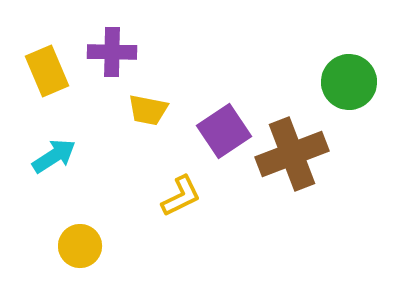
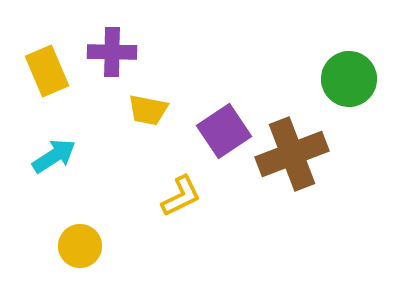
green circle: moved 3 px up
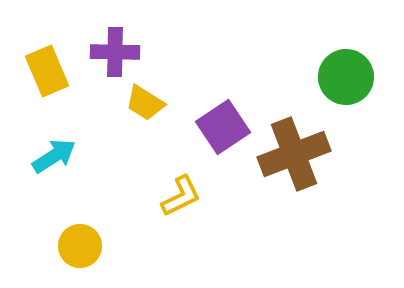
purple cross: moved 3 px right
green circle: moved 3 px left, 2 px up
yellow trapezoid: moved 3 px left, 7 px up; rotated 21 degrees clockwise
purple square: moved 1 px left, 4 px up
brown cross: moved 2 px right
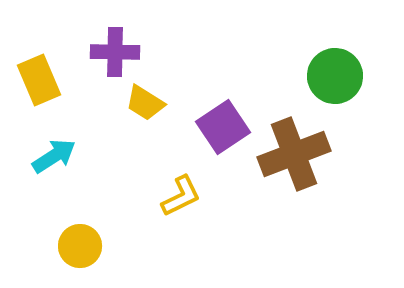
yellow rectangle: moved 8 px left, 9 px down
green circle: moved 11 px left, 1 px up
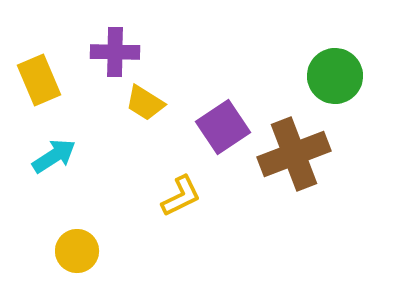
yellow circle: moved 3 px left, 5 px down
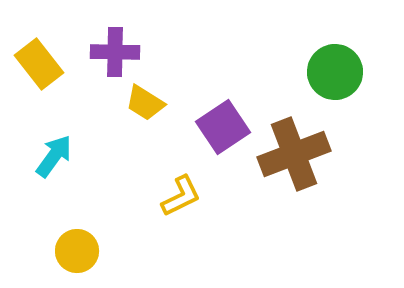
green circle: moved 4 px up
yellow rectangle: moved 16 px up; rotated 15 degrees counterclockwise
cyan arrow: rotated 21 degrees counterclockwise
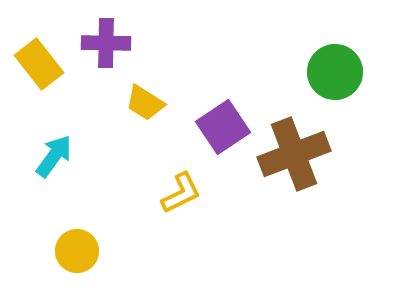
purple cross: moved 9 px left, 9 px up
yellow L-shape: moved 3 px up
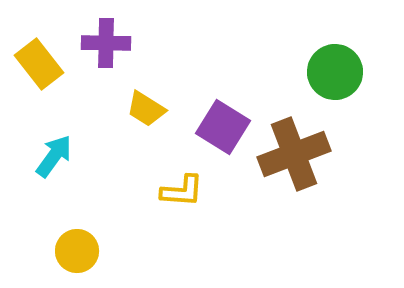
yellow trapezoid: moved 1 px right, 6 px down
purple square: rotated 24 degrees counterclockwise
yellow L-shape: moved 1 px right, 2 px up; rotated 30 degrees clockwise
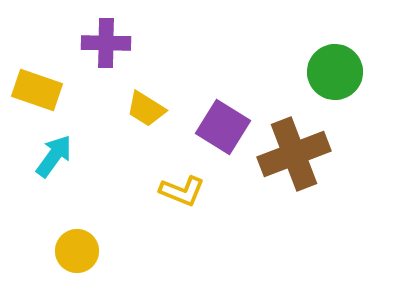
yellow rectangle: moved 2 px left, 26 px down; rotated 33 degrees counterclockwise
yellow L-shape: rotated 18 degrees clockwise
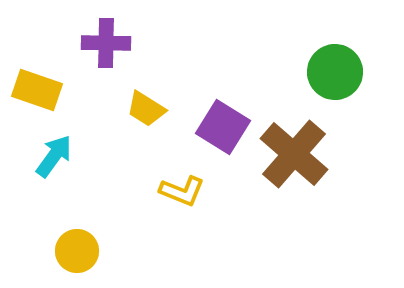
brown cross: rotated 28 degrees counterclockwise
